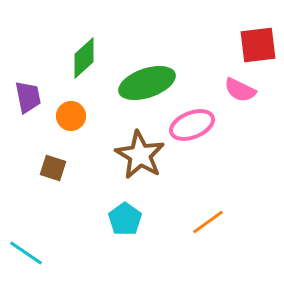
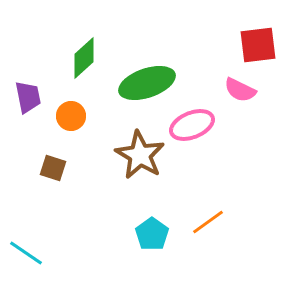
cyan pentagon: moved 27 px right, 15 px down
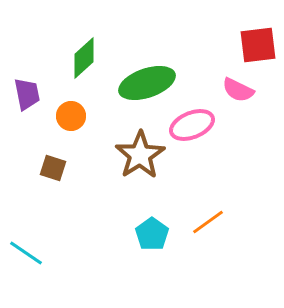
pink semicircle: moved 2 px left
purple trapezoid: moved 1 px left, 3 px up
brown star: rotated 9 degrees clockwise
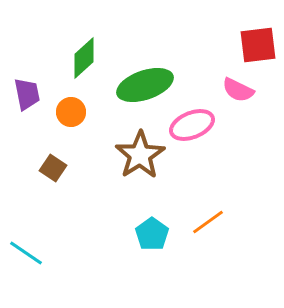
green ellipse: moved 2 px left, 2 px down
orange circle: moved 4 px up
brown square: rotated 16 degrees clockwise
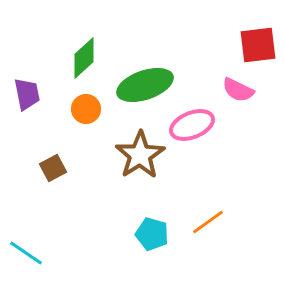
orange circle: moved 15 px right, 3 px up
brown square: rotated 28 degrees clockwise
cyan pentagon: rotated 20 degrees counterclockwise
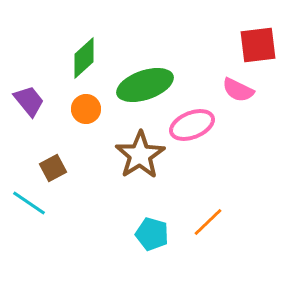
purple trapezoid: moved 2 px right, 7 px down; rotated 28 degrees counterclockwise
orange line: rotated 8 degrees counterclockwise
cyan line: moved 3 px right, 50 px up
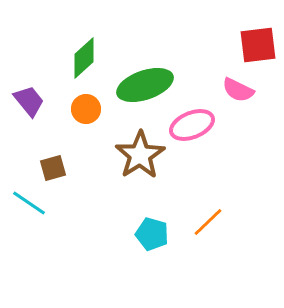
brown square: rotated 12 degrees clockwise
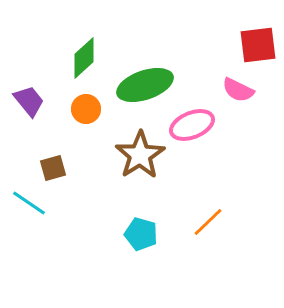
cyan pentagon: moved 11 px left
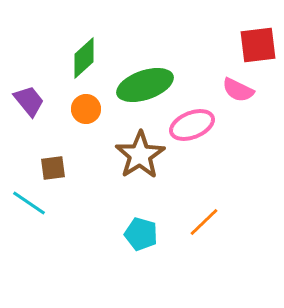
brown square: rotated 8 degrees clockwise
orange line: moved 4 px left
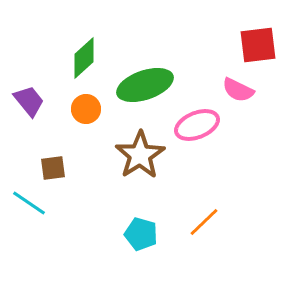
pink ellipse: moved 5 px right
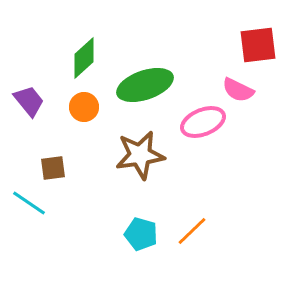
orange circle: moved 2 px left, 2 px up
pink ellipse: moved 6 px right, 3 px up
brown star: rotated 24 degrees clockwise
orange line: moved 12 px left, 9 px down
